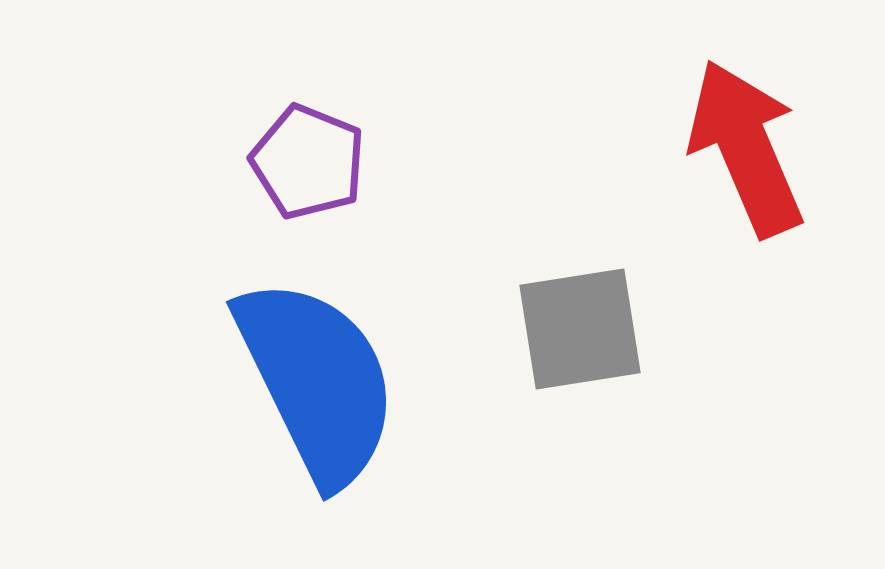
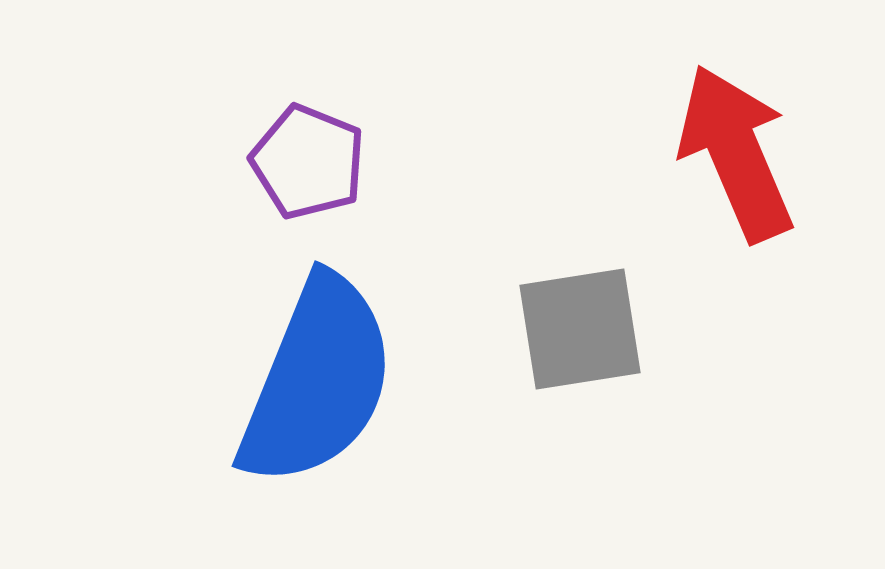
red arrow: moved 10 px left, 5 px down
blue semicircle: rotated 48 degrees clockwise
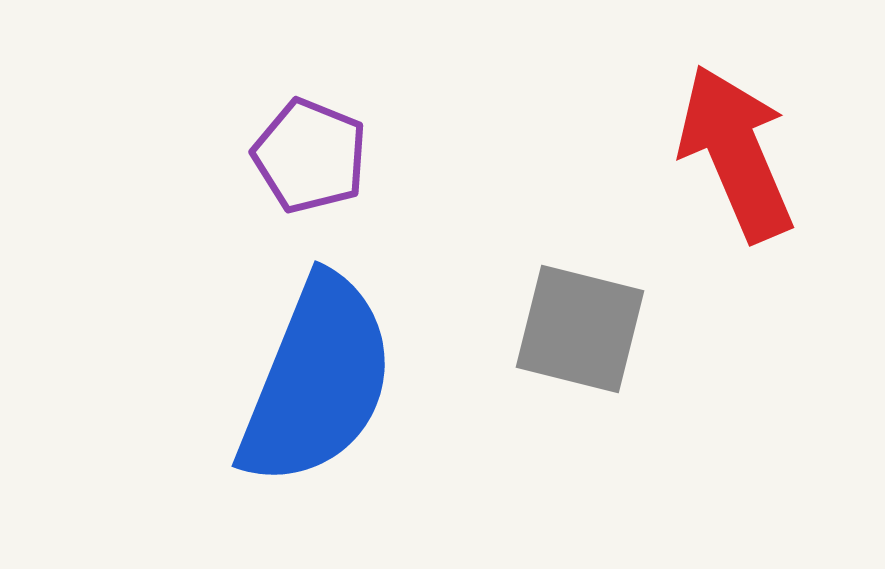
purple pentagon: moved 2 px right, 6 px up
gray square: rotated 23 degrees clockwise
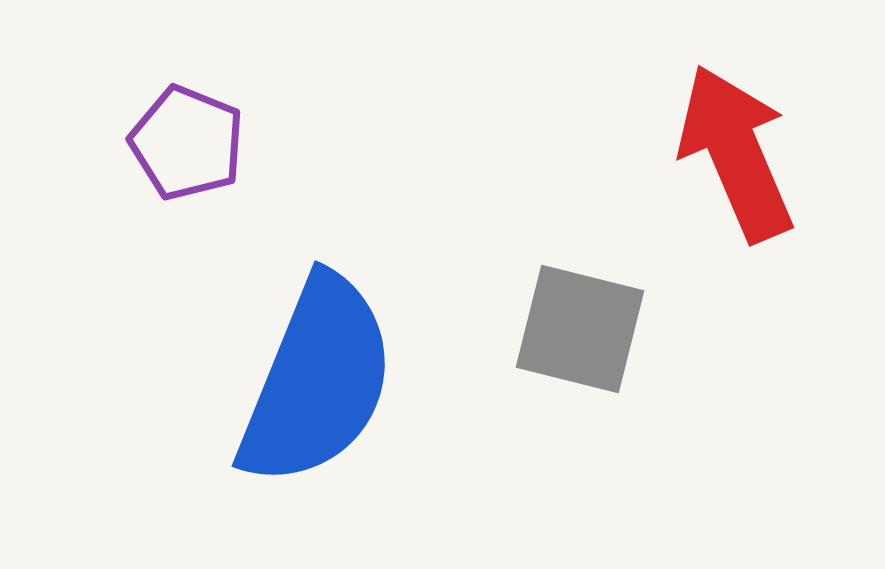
purple pentagon: moved 123 px left, 13 px up
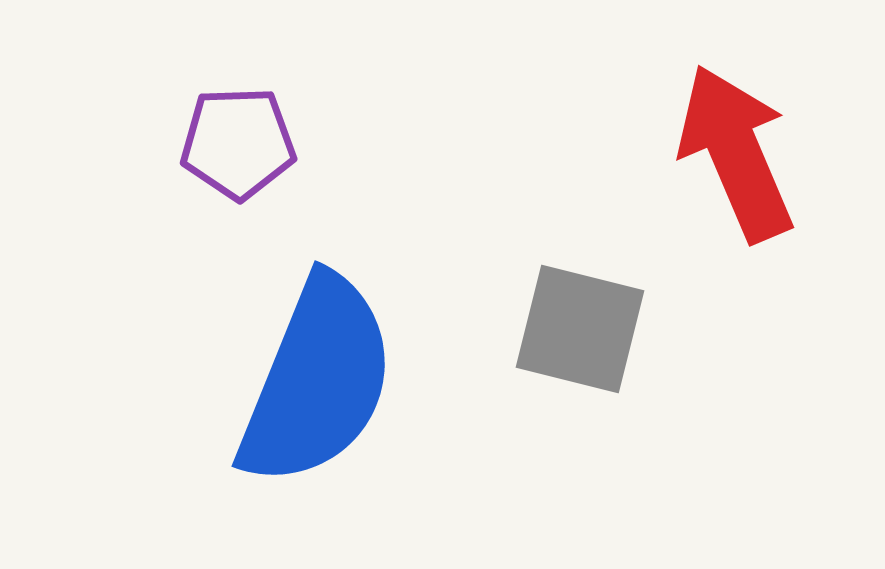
purple pentagon: moved 51 px right; rotated 24 degrees counterclockwise
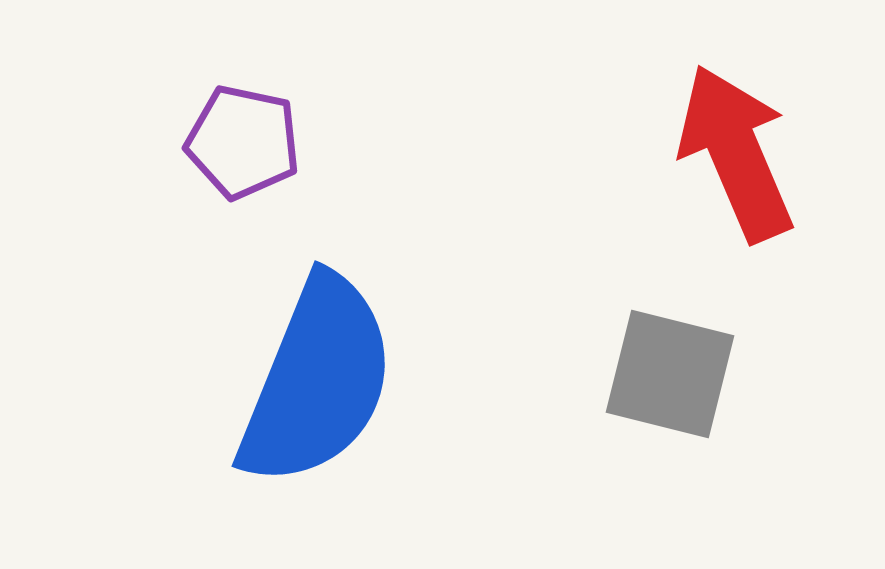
purple pentagon: moved 5 px right, 1 px up; rotated 14 degrees clockwise
gray square: moved 90 px right, 45 px down
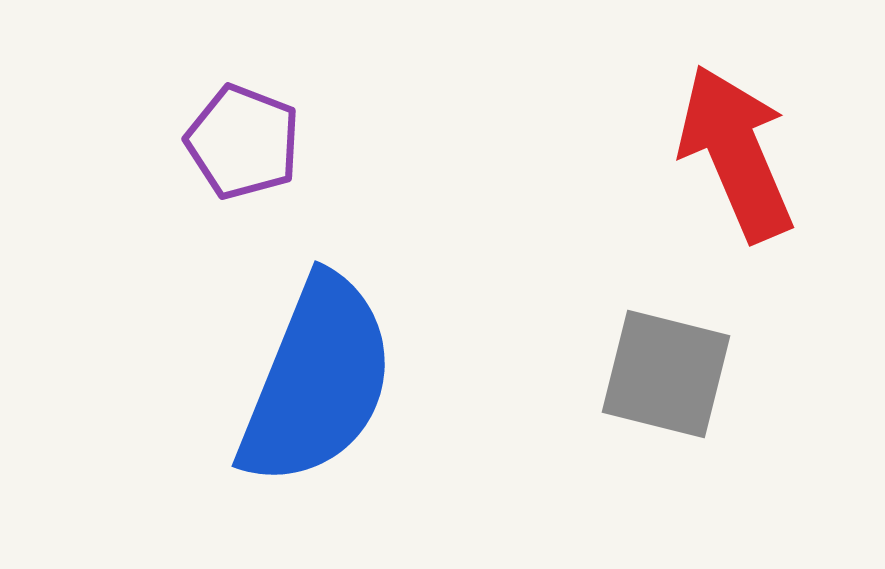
purple pentagon: rotated 9 degrees clockwise
gray square: moved 4 px left
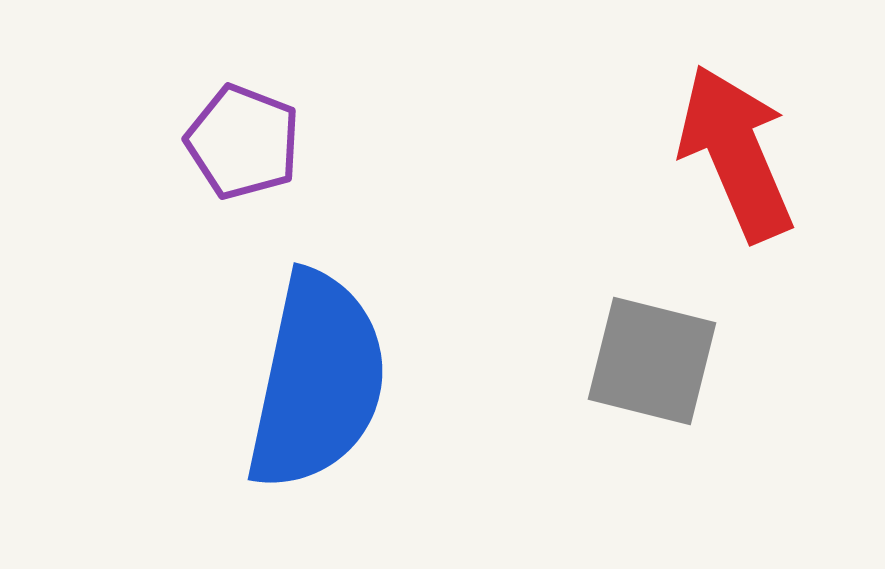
gray square: moved 14 px left, 13 px up
blue semicircle: rotated 10 degrees counterclockwise
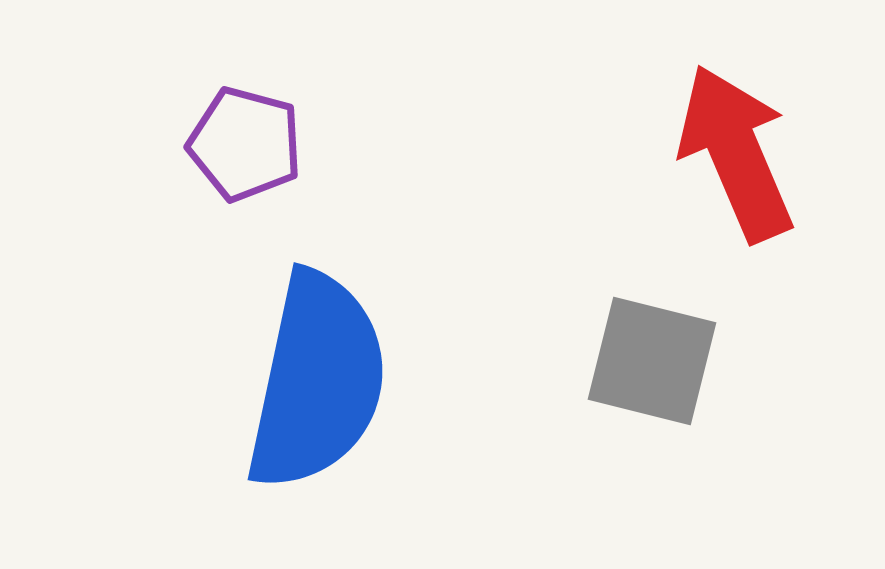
purple pentagon: moved 2 px right, 2 px down; rotated 6 degrees counterclockwise
